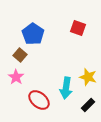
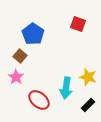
red square: moved 4 px up
brown square: moved 1 px down
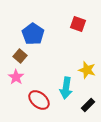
yellow star: moved 1 px left, 7 px up
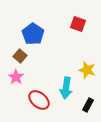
black rectangle: rotated 16 degrees counterclockwise
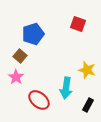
blue pentagon: rotated 20 degrees clockwise
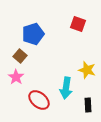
black rectangle: rotated 32 degrees counterclockwise
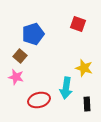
yellow star: moved 3 px left, 2 px up
pink star: rotated 21 degrees counterclockwise
red ellipse: rotated 55 degrees counterclockwise
black rectangle: moved 1 px left, 1 px up
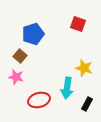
cyan arrow: moved 1 px right
black rectangle: rotated 32 degrees clockwise
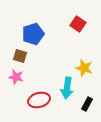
red square: rotated 14 degrees clockwise
brown square: rotated 24 degrees counterclockwise
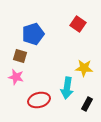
yellow star: rotated 12 degrees counterclockwise
